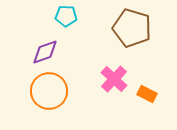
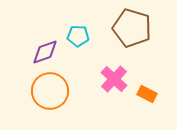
cyan pentagon: moved 12 px right, 20 px down
orange circle: moved 1 px right
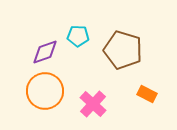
brown pentagon: moved 9 px left, 22 px down
pink cross: moved 21 px left, 25 px down
orange circle: moved 5 px left
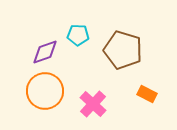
cyan pentagon: moved 1 px up
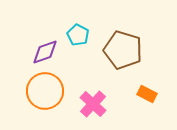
cyan pentagon: rotated 25 degrees clockwise
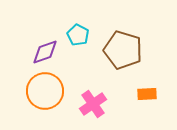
orange rectangle: rotated 30 degrees counterclockwise
pink cross: rotated 12 degrees clockwise
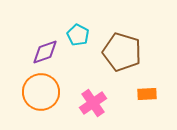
brown pentagon: moved 1 px left, 2 px down
orange circle: moved 4 px left, 1 px down
pink cross: moved 1 px up
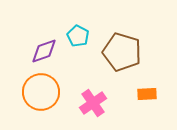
cyan pentagon: moved 1 px down
purple diamond: moved 1 px left, 1 px up
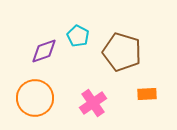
orange circle: moved 6 px left, 6 px down
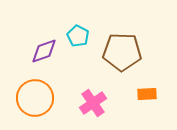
brown pentagon: rotated 15 degrees counterclockwise
